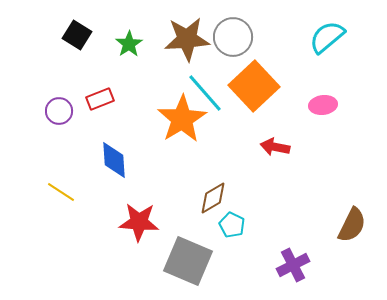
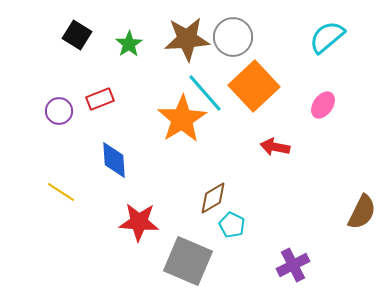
pink ellipse: rotated 48 degrees counterclockwise
brown semicircle: moved 10 px right, 13 px up
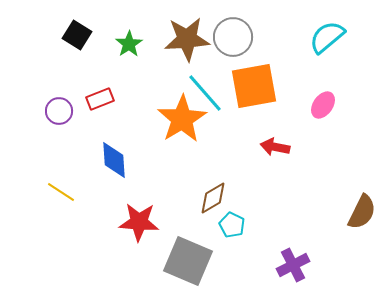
orange square: rotated 33 degrees clockwise
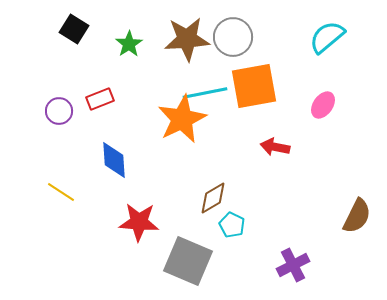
black square: moved 3 px left, 6 px up
cyan line: rotated 60 degrees counterclockwise
orange star: rotated 6 degrees clockwise
brown semicircle: moved 5 px left, 4 px down
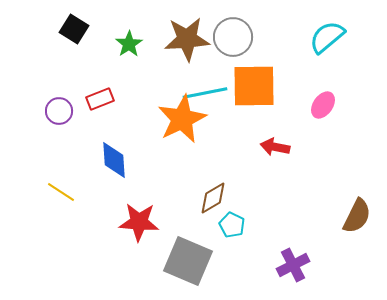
orange square: rotated 9 degrees clockwise
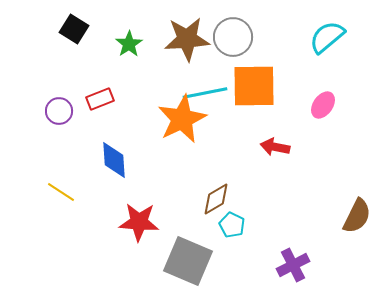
brown diamond: moved 3 px right, 1 px down
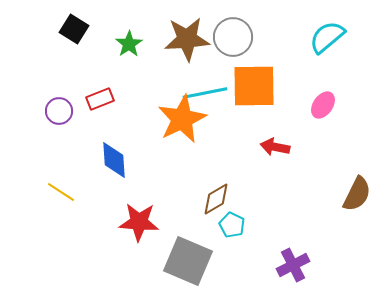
brown semicircle: moved 22 px up
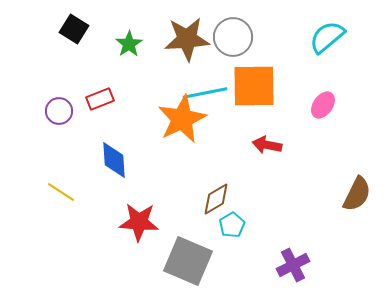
red arrow: moved 8 px left, 2 px up
cyan pentagon: rotated 15 degrees clockwise
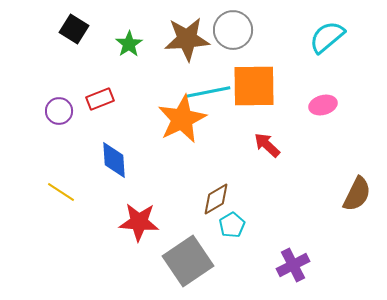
gray circle: moved 7 px up
cyan line: moved 3 px right, 1 px up
pink ellipse: rotated 40 degrees clockwise
red arrow: rotated 32 degrees clockwise
gray square: rotated 33 degrees clockwise
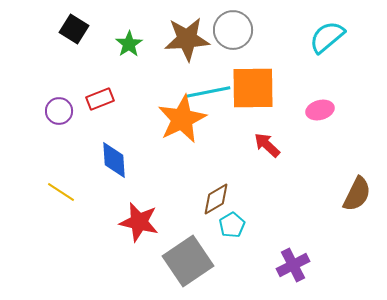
orange square: moved 1 px left, 2 px down
pink ellipse: moved 3 px left, 5 px down
red star: rotated 9 degrees clockwise
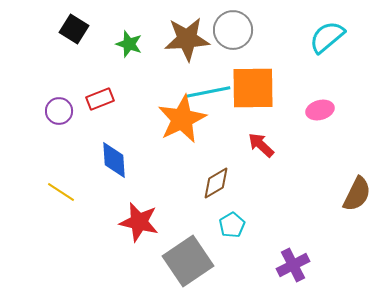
green star: rotated 20 degrees counterclockwise
red arrow: moved 6 px left
brown diamond: moved 16 px up
